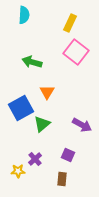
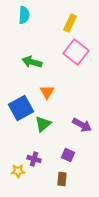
green triangle: moved 1 px right
purple cross: moved 1 px left; rotated 32 degrees counterclockwise
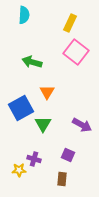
green triangle: rotated 18 degrees counterclockwise
yellow star: moved 1 px right, 1 px up
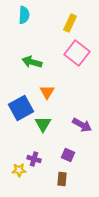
pink square: moved 1 px right, 1 px down
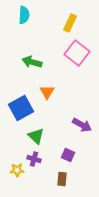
green triangle: moved 7 px left, 12 px down; rotated 18 degrees counterclockwise
yellow star: moved 2 px left
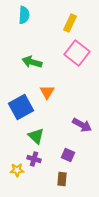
blue square: moved 1 px up
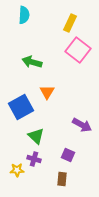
pink square: moved 1 px right, 3 px up
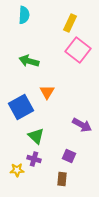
green arrow: moved 3 px left, 1 px up
purple square: moved 1 px right, 1 px down
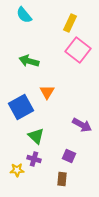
cyan semicircle: rotated 138 degrees clockwise
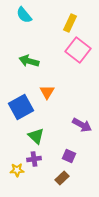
purple cross: rotated 24 degrees counterclockwise
brown rectangle: moved 1 px up; rotated 40 degrees clockwise
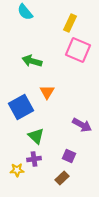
cyan semicircle: moved 1 px right, 3 px up
pink square: rotated 15 degrees counterclockwise
green arrow: moved 3 px right
